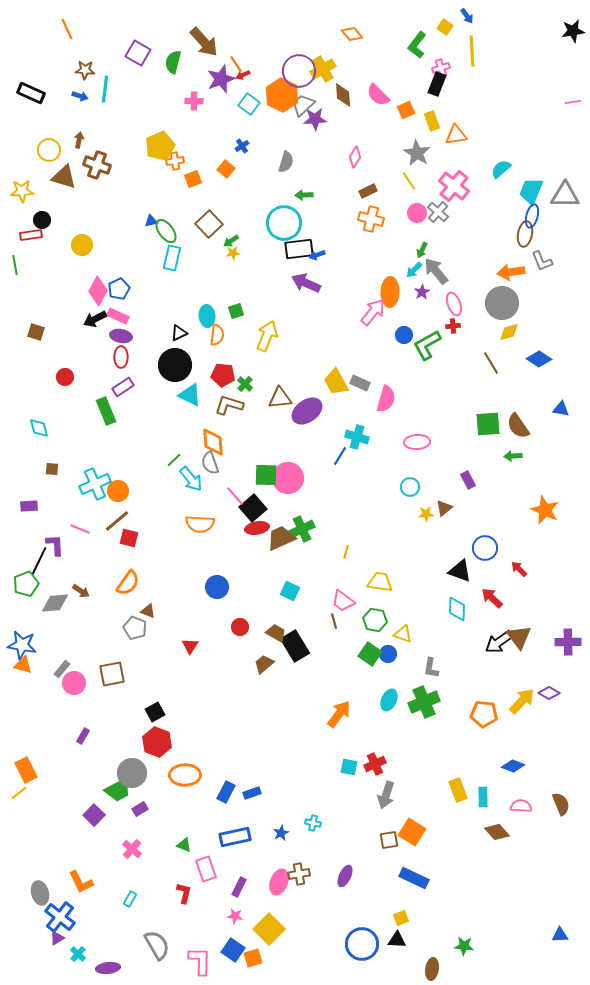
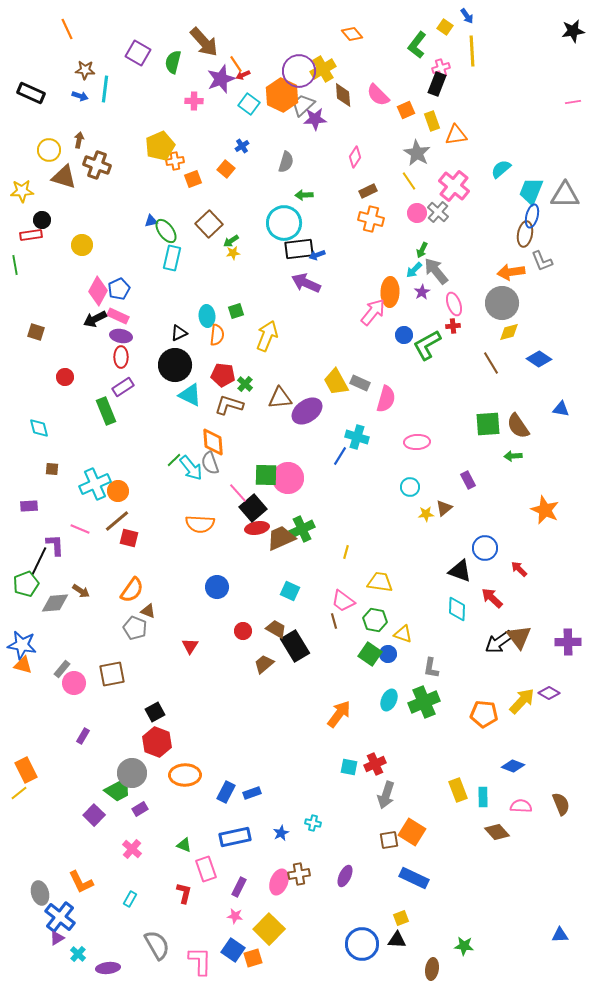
cyan arrow at (191, 479): moved 11 px up
pink line at (235, 496): moved 3 px right, 3 px up
orange semicircle at (128, 583): moved 4 px right, 7 px down
red circle at (240, 627): moved 3 px right, 4 px down
brown trapezoid at (276, 633): moved 4 px up
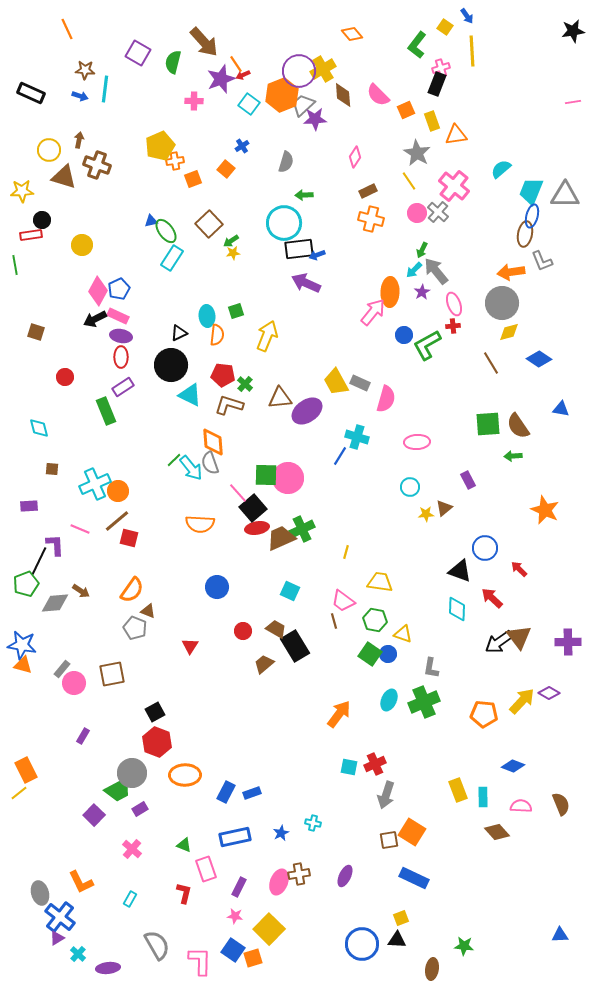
orange hexagon at (282, 95): rotated 12 degrees clockwise
cyan rectangle at (172, 258): rotated 20 degrees clockwise
black circle at (175, 365): moved 4 px left
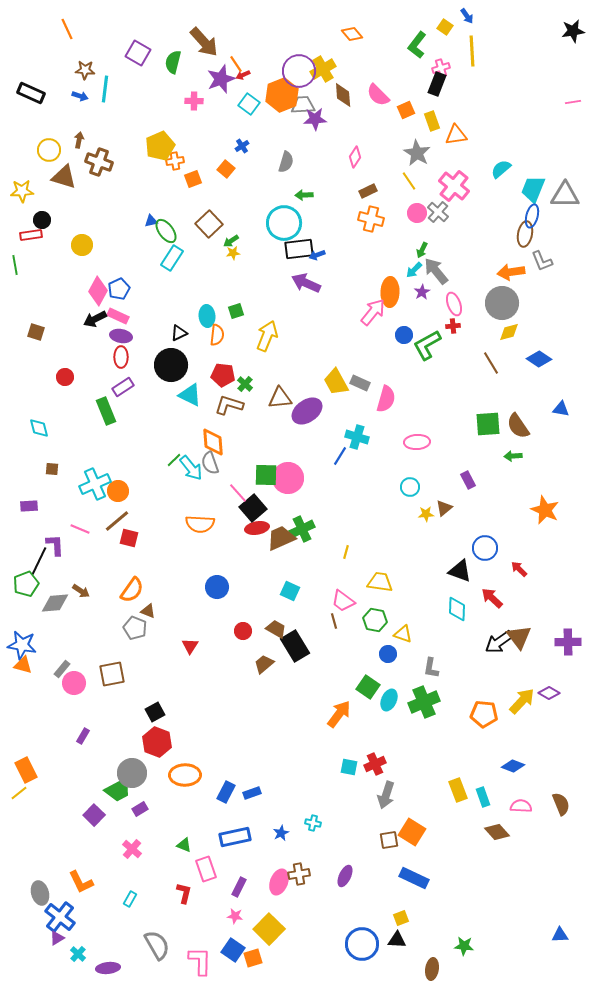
gray trapezoid at (303, 105): rotated 40 degrees clockwise
brown cross at (97, 165): moved 2 px right, 3 px up
cyan trapezoid at (531, 191): moved 2 px right, 2 px up
green square at (370, 654): moved 2 px left, 33 px down
cyan rectangle at (483, 797): rotated 18 degrees counterclockwise
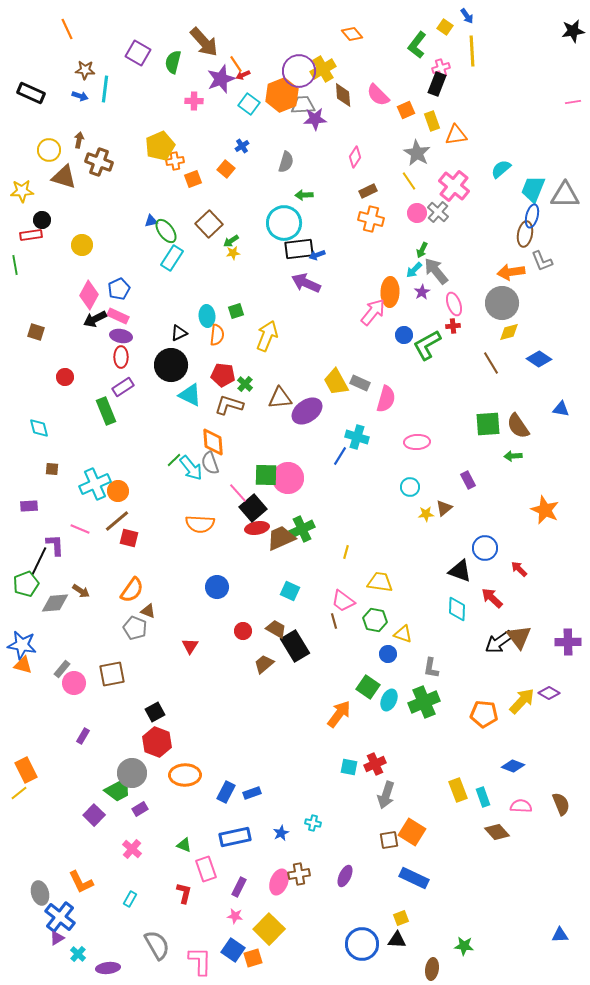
pink diamond at (98, 291): moved 9 px left, 4 px down
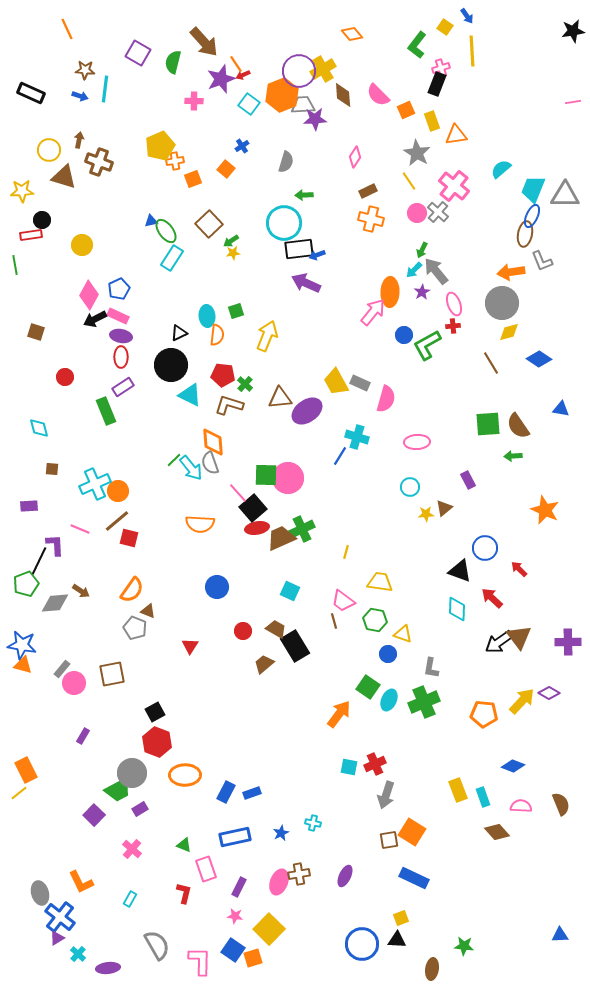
blue ellipse at (532, 216): rotated 10 degrees clockwise
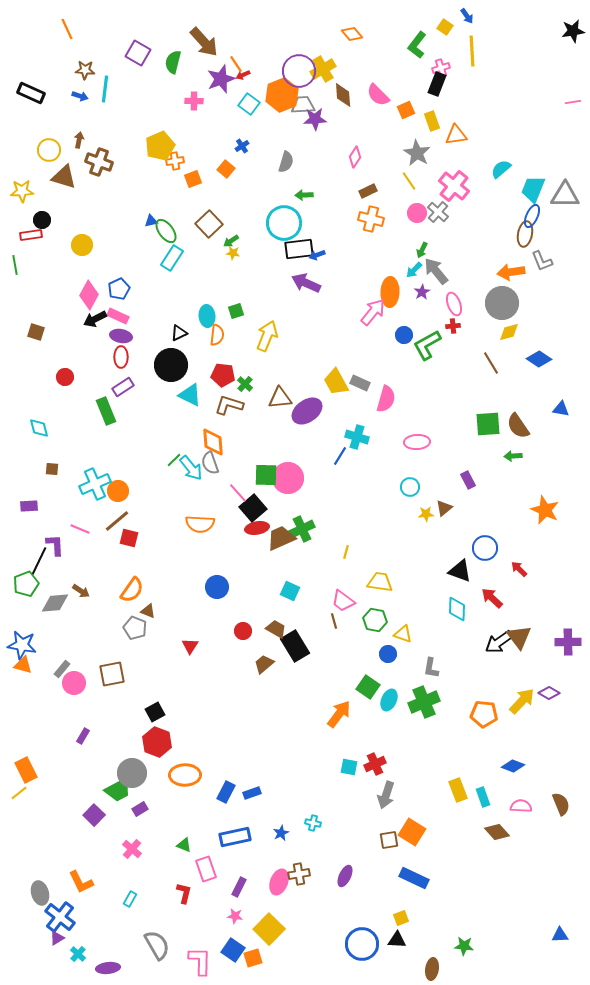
yellow star at (233, 253): rotated 16 degrees clockwise
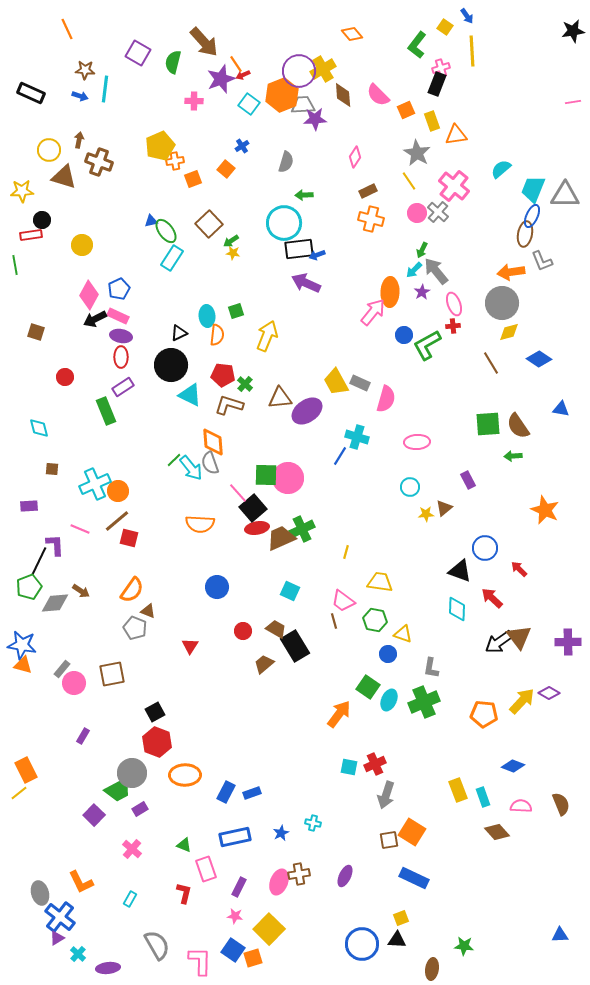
green pentagon at (26, 584): moved 3 px right, 3 px down
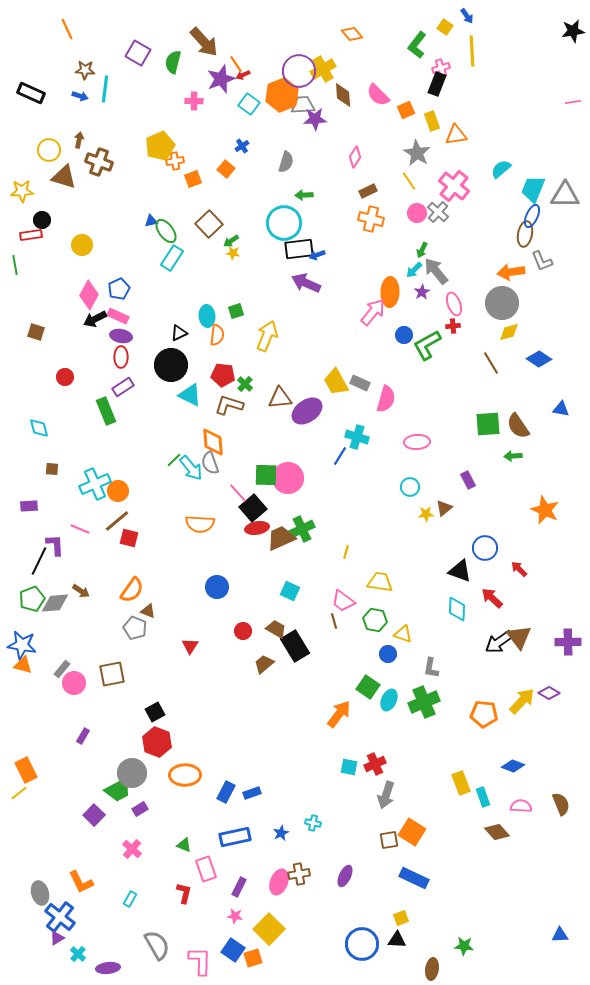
green pentagon at (29, 587): moved 3 px right, 12 px down
yellow rectangle at (458, 790): moved 3 px right, 7 px up
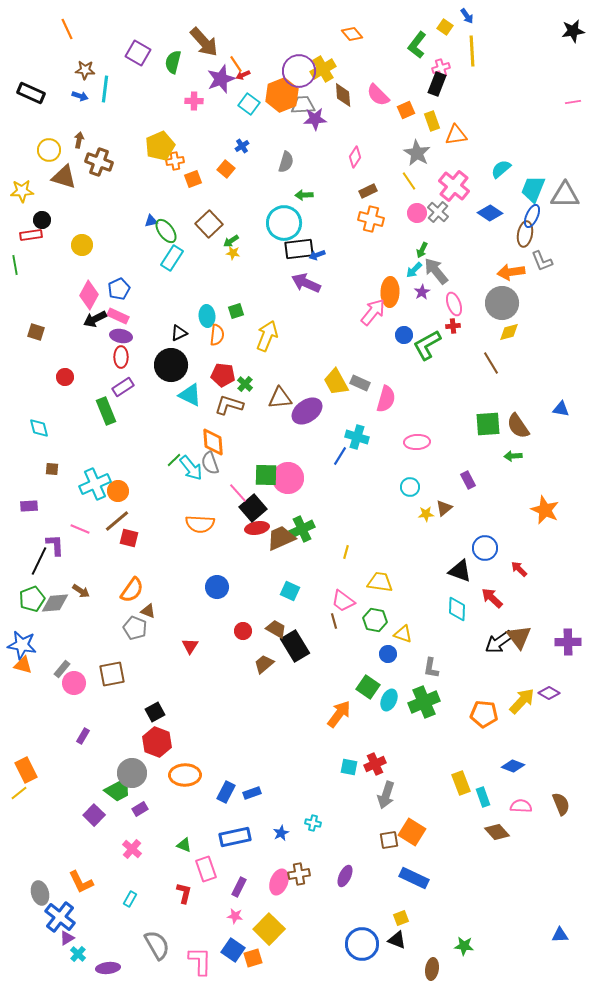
blue diamond at (539, 359): moved 49 px left, 146 px up
purple triangle at (57, 938): moved 10 px right
black triangle at (397, 940): rotated 18 degrees clockwise
